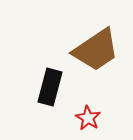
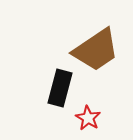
black rectangle: moved 10 px right, 1 px down
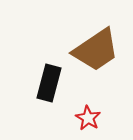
black rectangle: moved 11 px left, 5 px up
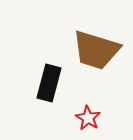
brown trapezoid: rotated 51 degrees clockwise
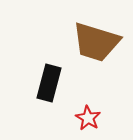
brown trapezoid: moved 8 px up
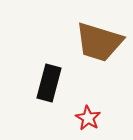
brown trapezoid: moved 3 px right
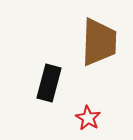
brown trapezoid: rotated 105 degrees counterclockwise
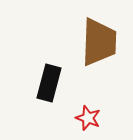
red star: rotated 10 degrees counterclockwise
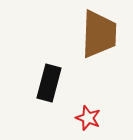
brown trapezoid: moved 8 px up
